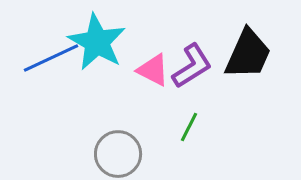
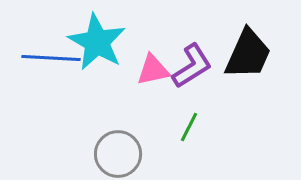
blue line: rotated 28 degrees clockwise
pink triangle: rotated 39 degrees counterclockwise
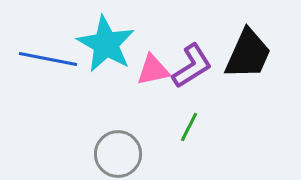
cyan star: moved 9 px right, 2 px down
blue line: moved 3 px left, 1 px down; rotated 8 degrees clockwise
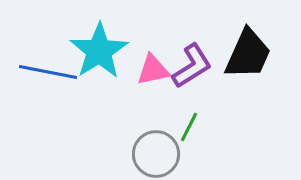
cyan star: moved 7 px left, 7 px down; rotated 10 degrees clockwise
blue line: moved 13 px down
gray circle: moved 38 px right
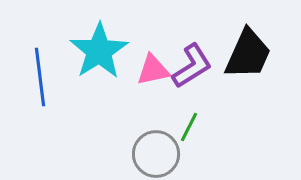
blue line: moved 8 px left, 5 px down; rotated 72 degrees clockwise
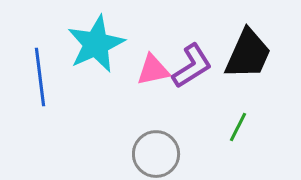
cyan star: moved 3 px left, 7 px up; rotated 8 degrees clockwise
green line: moved 49 px right
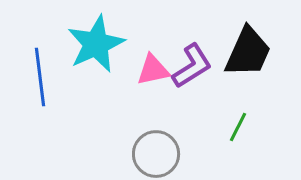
black trapezoid: moved 2 px up
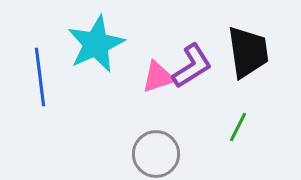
black trapezoid: rotated 32 degrees counterclockwise
pink triangle: moved 5 px right, 7 px down; rotated 6 degrees counterclockwise
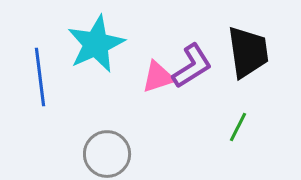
gray circle: moved 49 px left
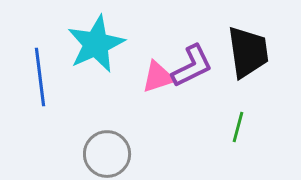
purple L-shape: rotated 6 degrees clockwise
green line: rotated 12 degrees counterclockwise
